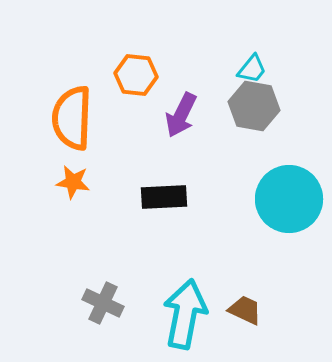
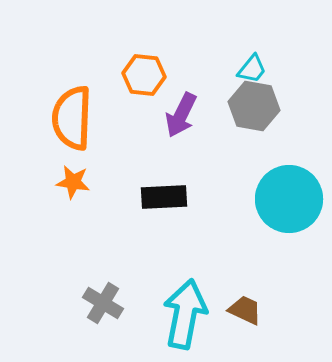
orange hexagon: moved 8 px right
gray cross: rotated 6 degrees clockwise
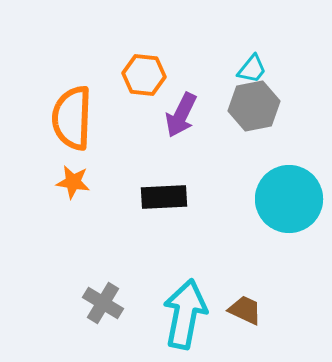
gray hexagon: rotated 21 degrees counterclockwise
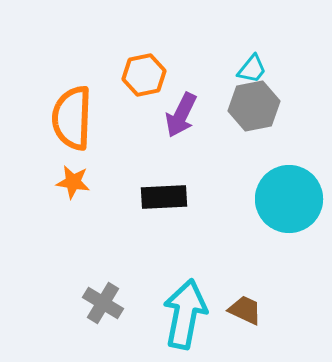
orange hexagon: rotated 18 degrees counterclockwise
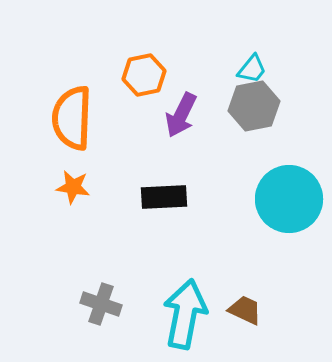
orange star: moved 5 px down
gray cross: moved 2 px left, 1 px down; rotated 12 degrees counterclockwise
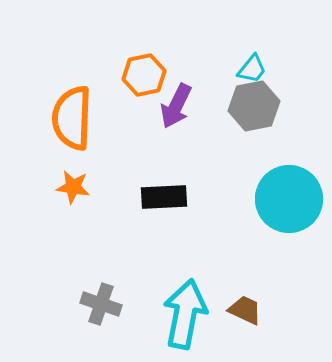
purple arrow: moved 5 px left, 9 px up
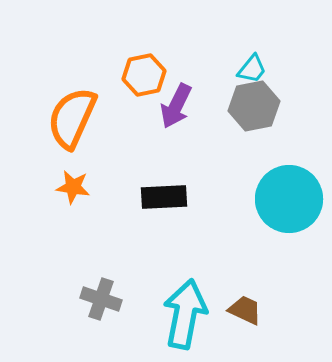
orange semicircle: rotated 22 degrees clockwise
gray cross: moved 5 px up
